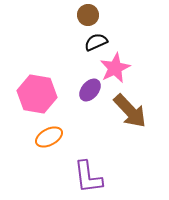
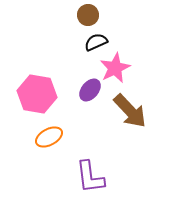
purple L-shape: moved 2 px right
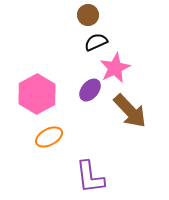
pink hexagon: rotated 21 degrees clockwise
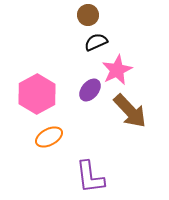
pink star: moved 2 px right, 2 px down
